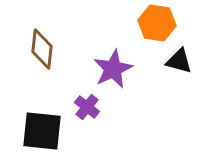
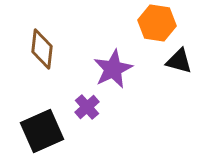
purple cross: rotated 10 degrees clockwise
black square: rotated 30 degrees counterclockwise
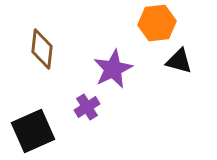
orange hexagon: rotated 15 degrees counterclockwise
purple cross: rotated 10 degrees clockwise
black square: moved 9 px left
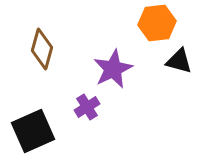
brown diamond: rotated 9 degrees clockwise
